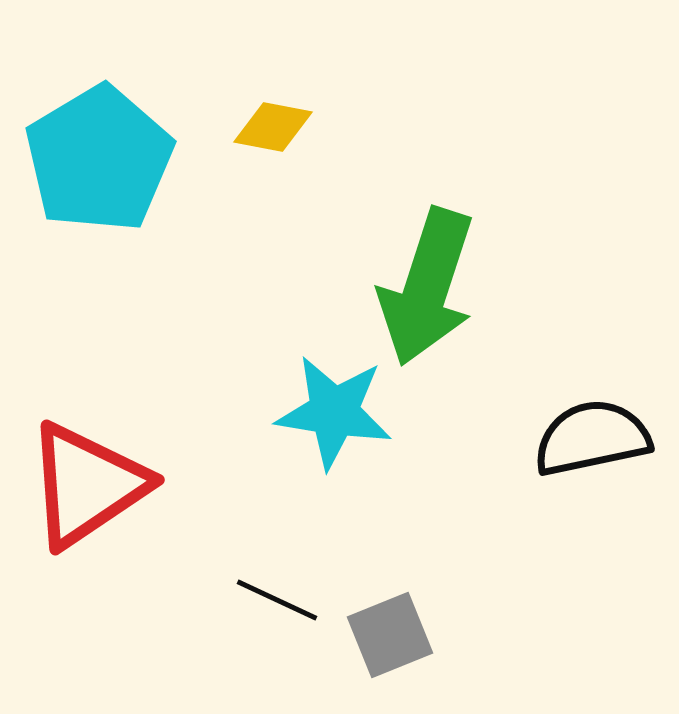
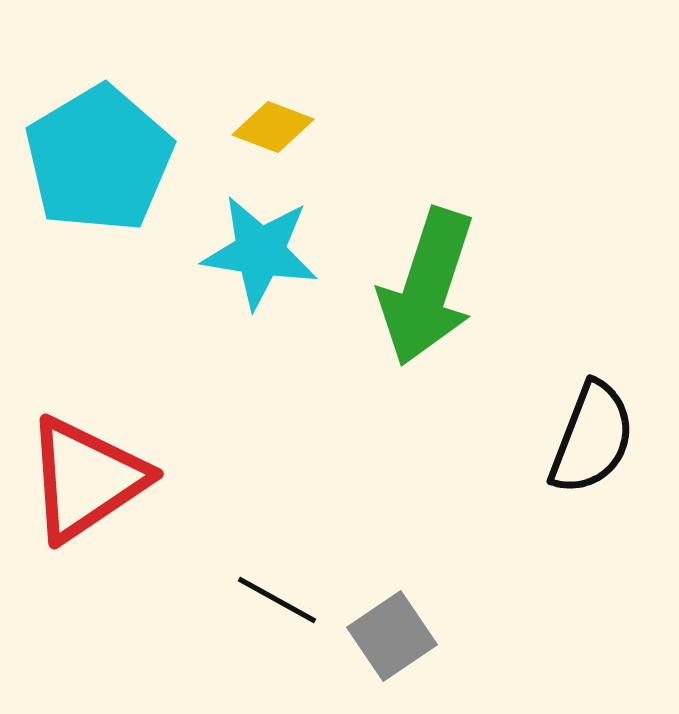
yellow diamond: rotated 10 degrees clockwise
cyan star: moved 74 px left, 160 px up
black semicircle: rotated 123 degrees clockwise
red triangle: moved 1 px left, 6 px up
black line: rotated 4 degrees clockwise
gray square: moved 2 px right, 1 px down; rotated 12 degrees counterclockwise
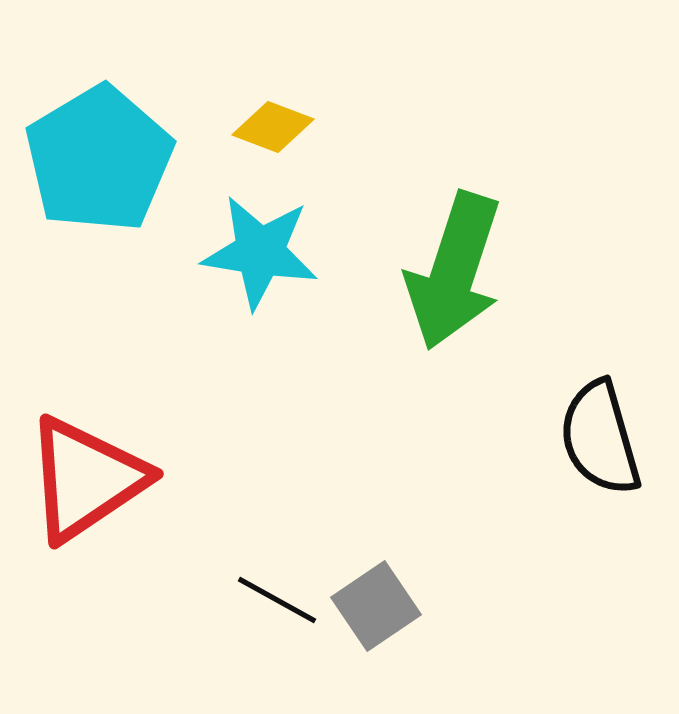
green arrow: moved 27 px right, 16 px up
black semicircle: moved 8 px right; rotated 143 degrees clockwise
gray square: moved 16 px left, 30 px up
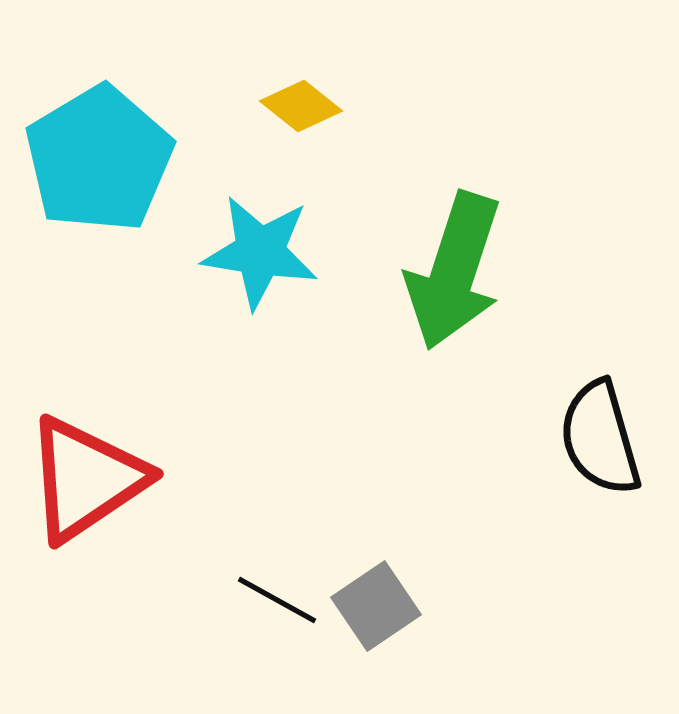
yellow diamond: moved 28 px right, 21 px up; rotated 18 degrees clockwise
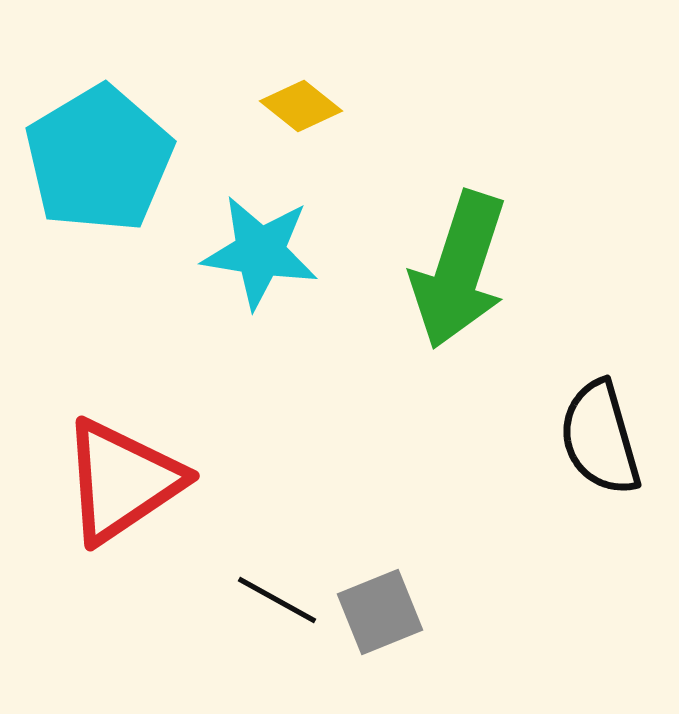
green arrow: moved 5 px right, 1 px up
red triangle: moved 36 px right, 2 px down
gray square: moved 4 px right, 6 px down; rotated 12 degrees clockwise
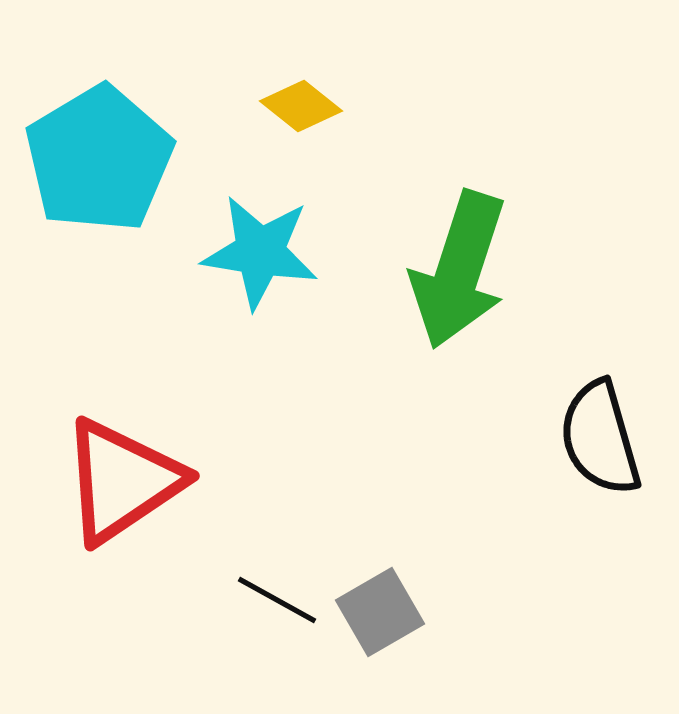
gray square: rotated 8 degrees counterclockwise
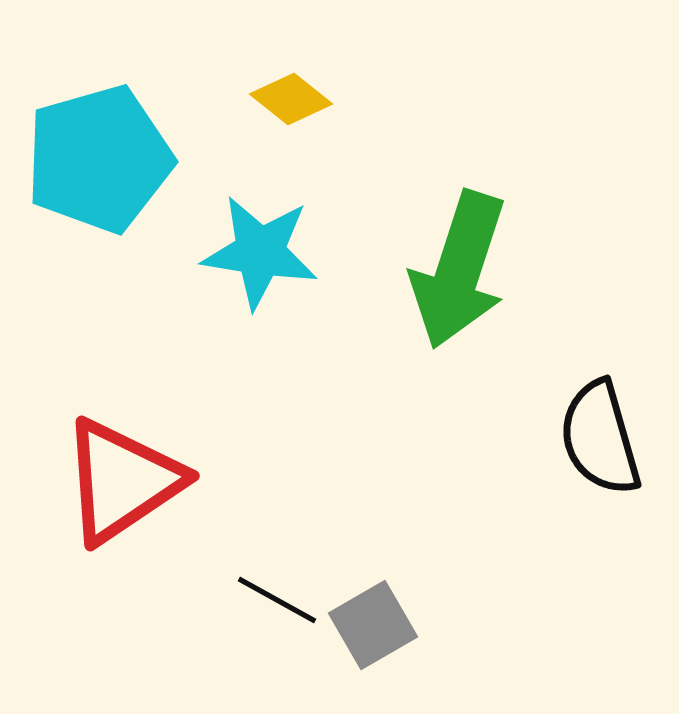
yellow diamond: moved 10 px left, 7 px up
cyan pentagon: rotated 15 degrees clockwise
gray square: moved 7 px left, 13 px down
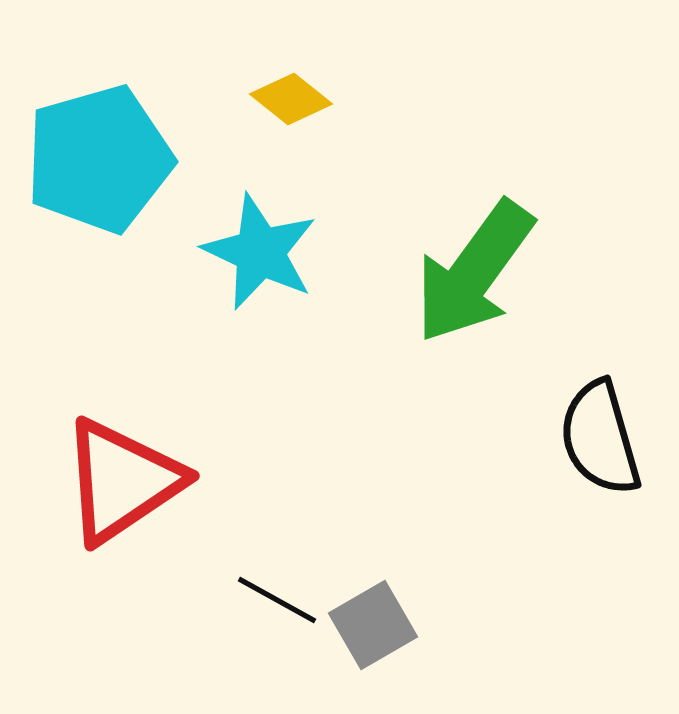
cyan star: rotated 16 degrees clockwise
green arrow: moved 15 px right, 2 px down; rotated 18 degrees clockwise
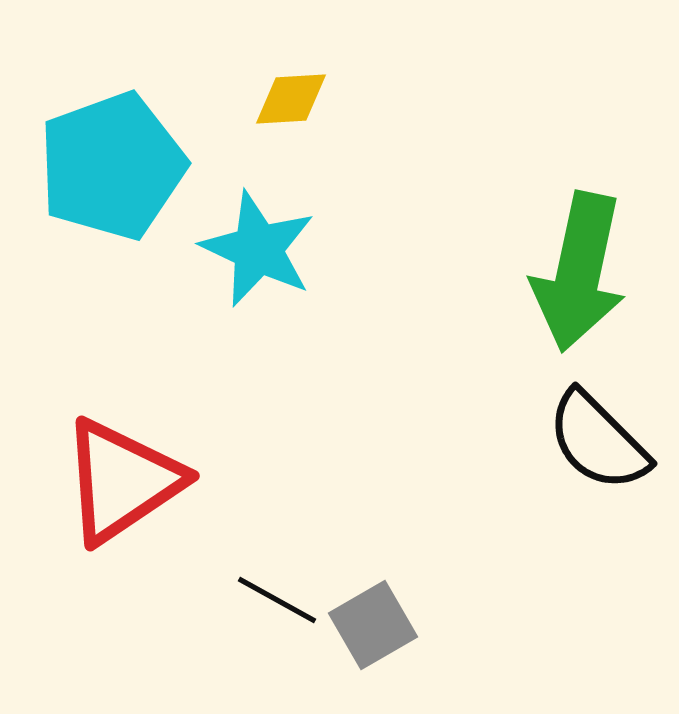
yellow diamond: rotated 42 degrees counterclockwise
cyan pentagon: moved 13 px right, 7 px down; rotated 4 degrees counterclockwise
cyan star: moved 2 px left, 3 px up
green arrow: moved 105 px right; rotated 24 degrees counterclockwise
black semicircle: moved 2 px left, 3 px down; rotated 29 degrees counterclockwise
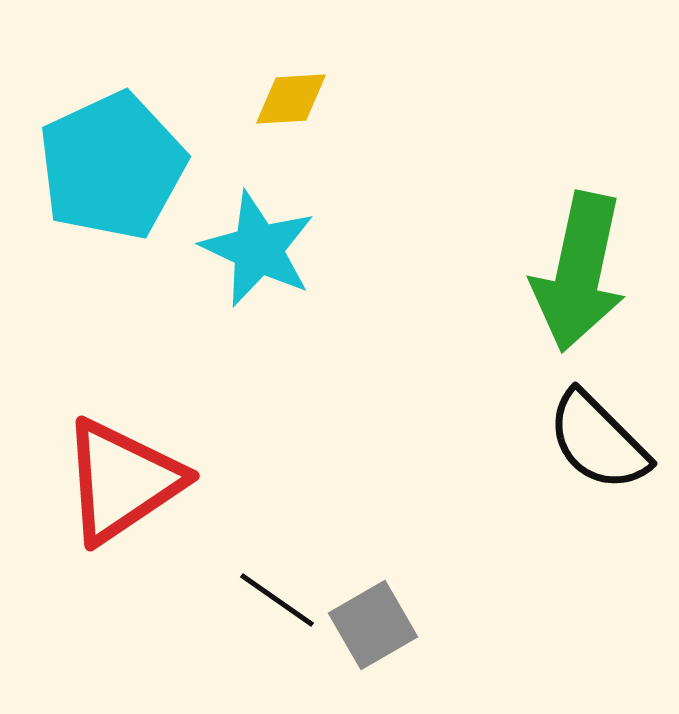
cyan pentagon: rotated 5 degrees counterclockwise
black line: rotated 6 degrees clockwise
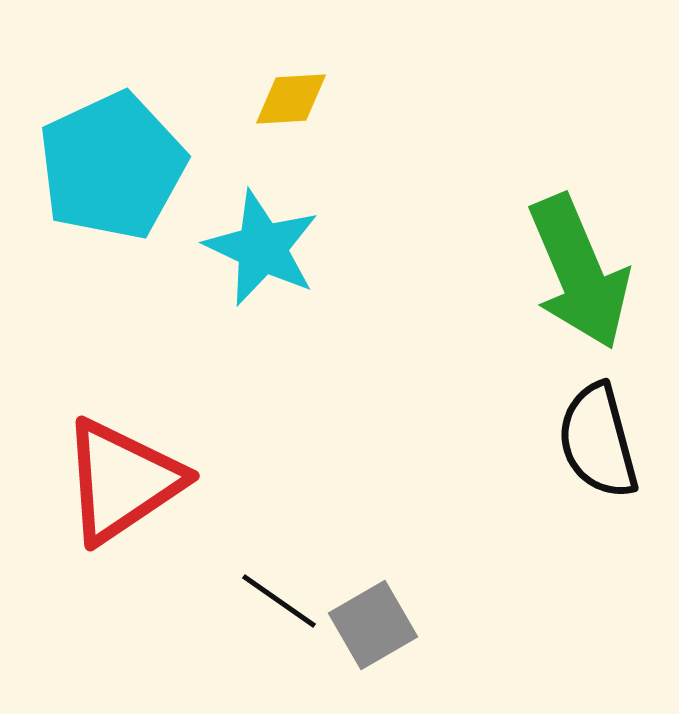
cyan star: moved 4 px right, 1 px up
green arrow: rotated 35 degrees counterclockwise
black semicircle: rotated 30 degrees clockwise
black line: moved 2 px right, 1 px down
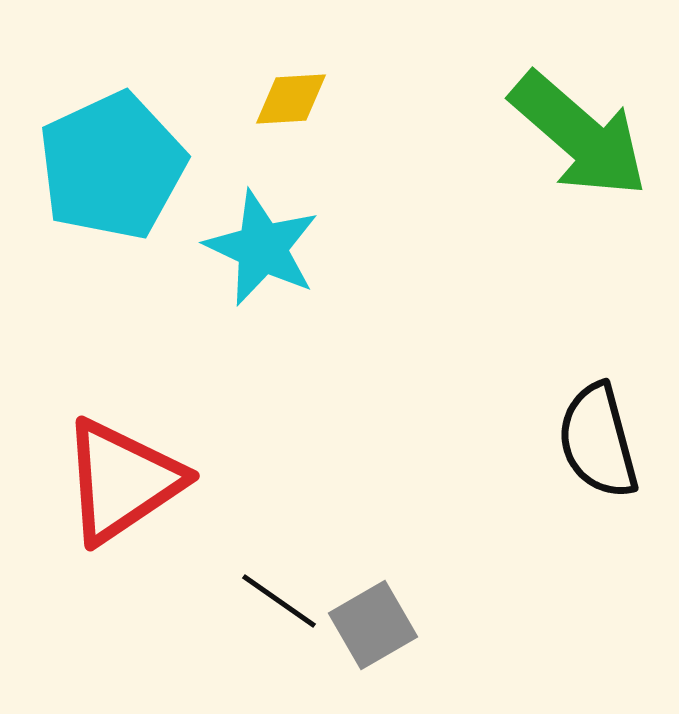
green arrow: moved 137 px up; rotated 26 degrees counterclockwise
